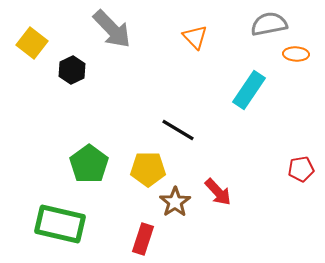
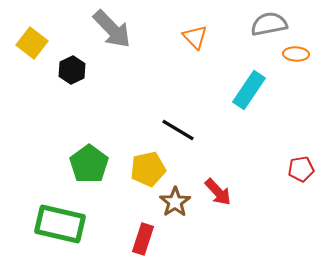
yellow pentagon: rotated 12 degrees counterclockwise
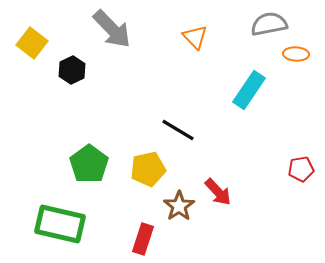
brown star: moved 4 px right, 4 px down
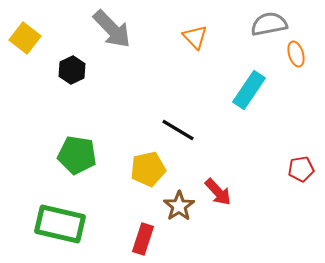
yellow square: moved 7 px left, 5 px up
orange ellipse: rotated 70 degrees clockwise
green pentagon: moved 12 px left, 9 px up; rotated 27 degrees counterclockwise
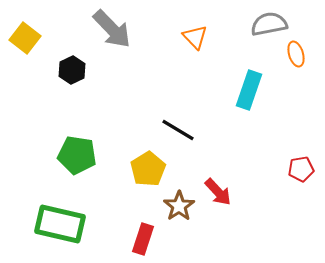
cyan rectangle: rotated 15 degrees counterclockwise
yellow pentagon: rotated 20 degrees counterclockwise
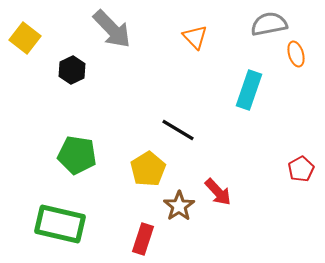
red pentagon: rotated 20 degrees counterclockwise
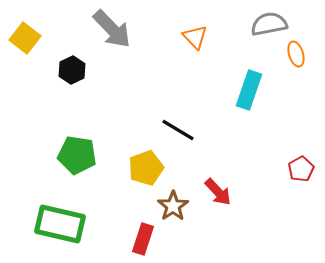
yellow pentagon: moved 2 px left, 1 px up; rotated 12 degrees clockwise
brown star: moved 6 px left
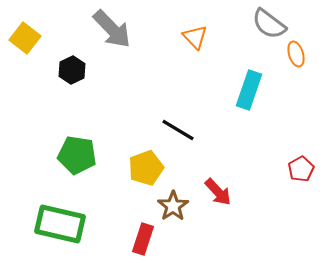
gray semicircle: rotated 132 degrees counterclockwise
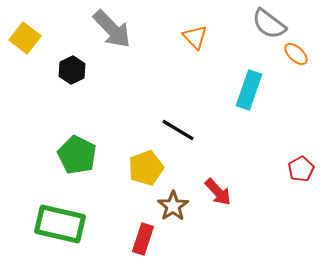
orange ellipse: rotated 30 degrees counterclockwise
green pentagon: rotated 18 degrees clockwise
